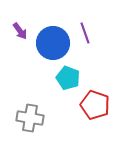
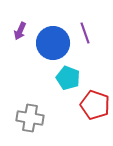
purple arrow: rotated 60 degrees clockwise
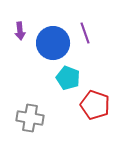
purple arrow: rotated 30 degrees counterclockwise
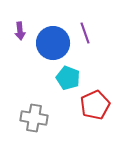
red pentagon: rotated 28 degrees clockwise
gray cross: moved 4 px right
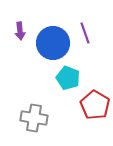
red pentagon: rotated 16 degrees counterclockwise
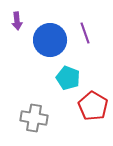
purple arrow: moved 3 px left, 10 px up
blue circle: moved 3 px left, 3 px up
red pentagon: moved 2 px left, 1 px down
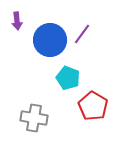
purple line: moved 3 px left, 1 px down; rotated 55 degrees clockwise
